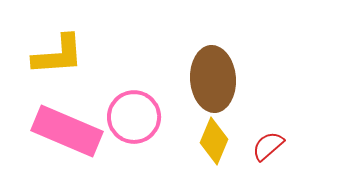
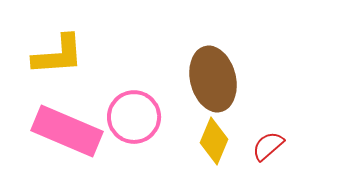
brown ellipse: rotated 10 degrees counterclockwise
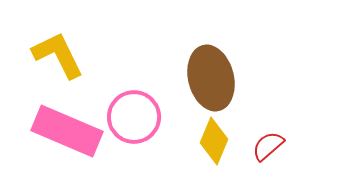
yellow L-shape: rotated 112 degrees counterclockwise
brown ellipse: moved 2 px left, 1 px up
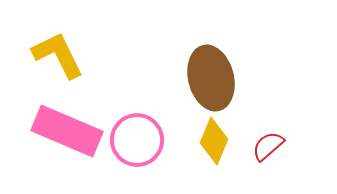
pink circle: moved 3 px right, 23 px down
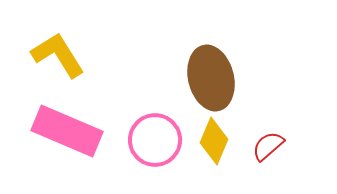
yellow L-shape: rotated 6 degrees counterclockwise
pink circle: moved 18 px right
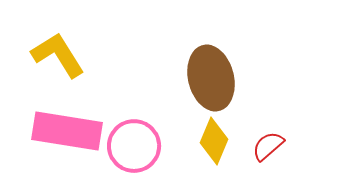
pink rectangle: rotated 14 degrees counterclockwise
pink circle: moved 21 px left, 6 px down
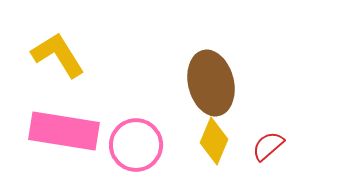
brown ellipse: moved 5 px down
pink rectangle: moved 3 px left
pink circle: moved 2 px right, 1 px up
